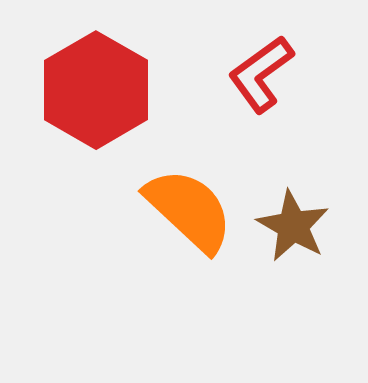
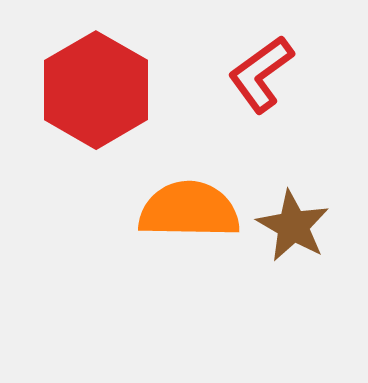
orange semicircle: rotated 42 degrees counterclockwise
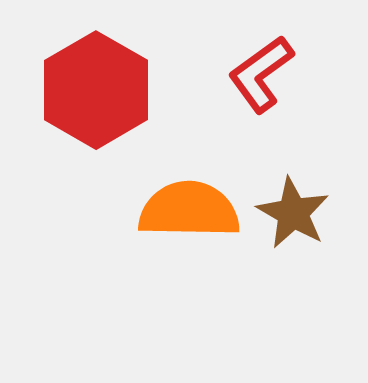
brown star: moved 13 px up
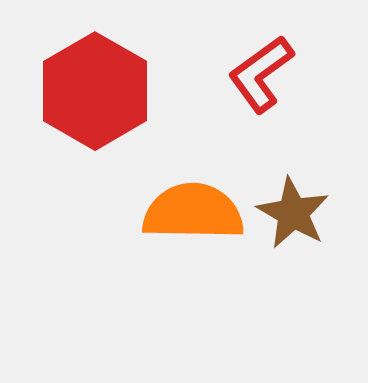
red hexagon: moved 1 px left, 1 px down
orange semicircle: moved 4 px right, 2 px down
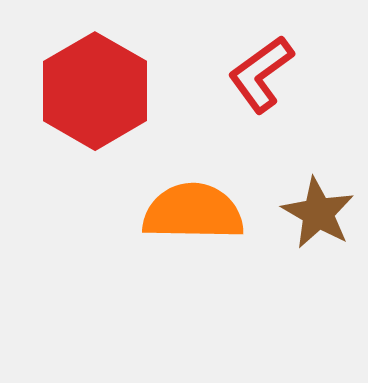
brown star: moved 25 px right
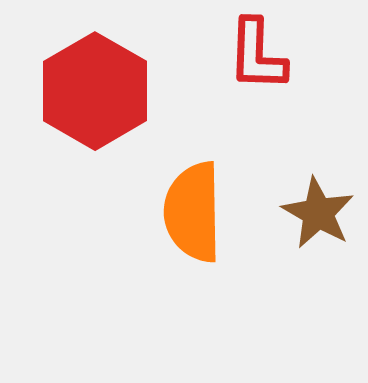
red L-shape: moved 4 px left, 19 px up; rotated 52 degrees counterclockwise
orange semicircle: rotated 92 degrees counterclockwise
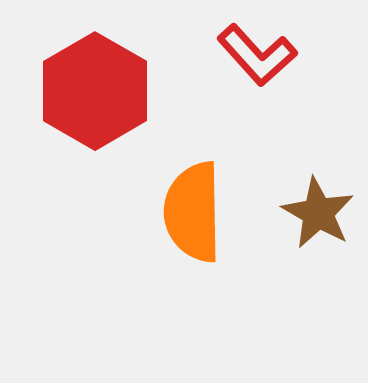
red L-shape: rotated 44 degrees counterclockwise
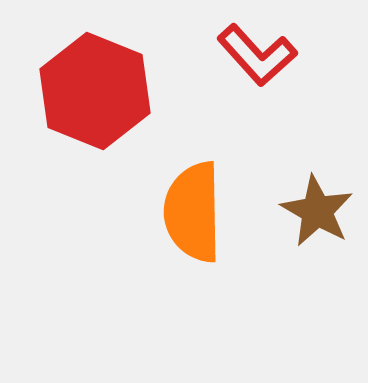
red hexagon: rotated 8 degrees counterclockwise
brown star: moved 1 px left, 2 px up
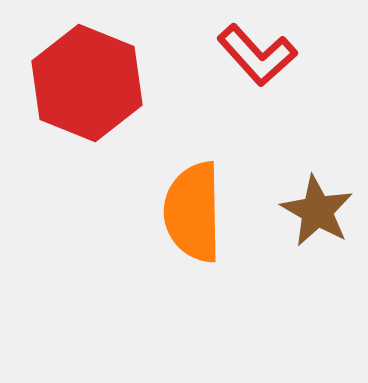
red hexagon: moved 8 px left, 8 px up
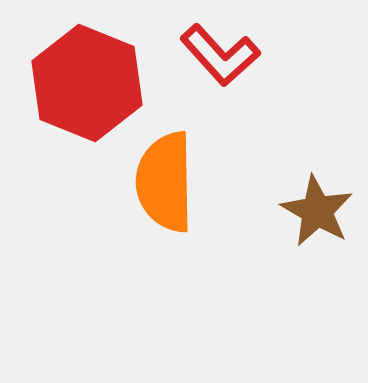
red L-shape: moved 37 px left
orange semicircle: moved 28 px left, 30 px up
